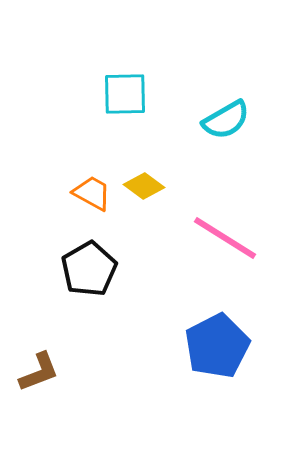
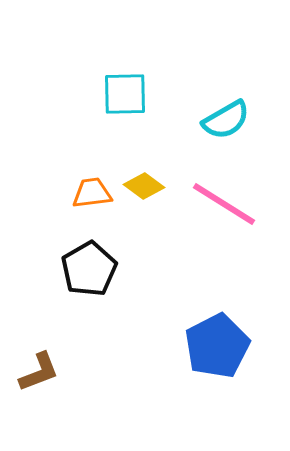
orange trapezoid: rotated 36 degrees counterclockwise
pink line: moved 1 px left, 34 px up
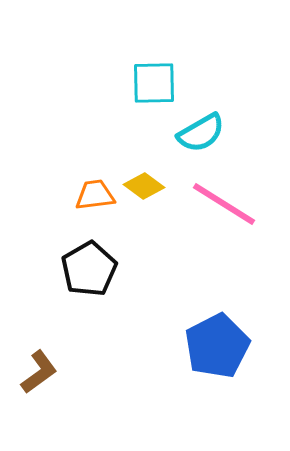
cyan square: moved 29 px right, 11 px up
cyan semicircle: moved 25 px left, 13 px down
orange trapezoid: moved 3 px right, 2 px down
brown L-shape: rotated 15 degrees counterclockwise
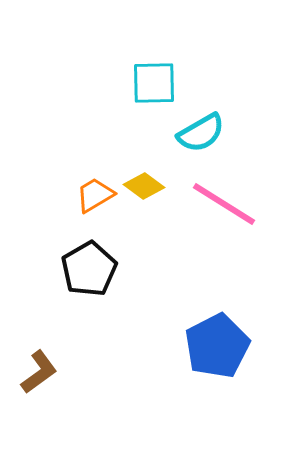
orange trapezoid: rotated 24 degrees counterclockwise
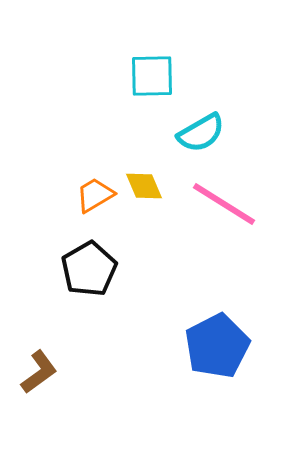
cyan square: moved 2 px left, 7 px up
yellow diamond: rotated 30 degrees clockwise
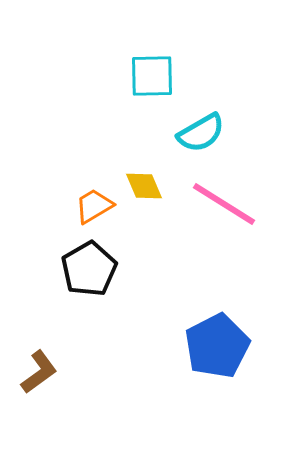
orange trapezoid: moved 1 px left, 11 px down
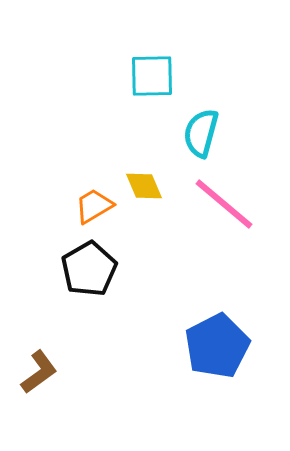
cyan semicircle: rotated 135 degrees clockwise
pink line: rotated 8 degrees clockwise
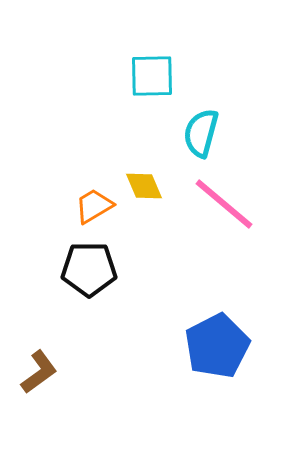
black pentagon: rotated 30 degrees clockwise
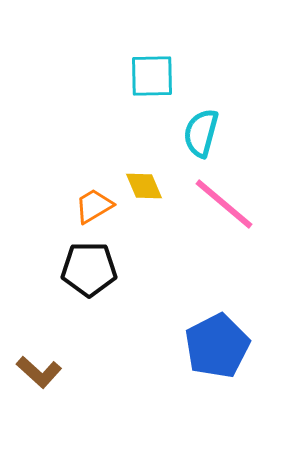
brown L-shape: rotated 78 degrees clockwise
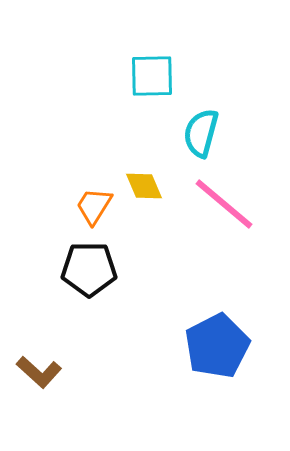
orange trapezoid: rotated 27 degrees counterclockwise
